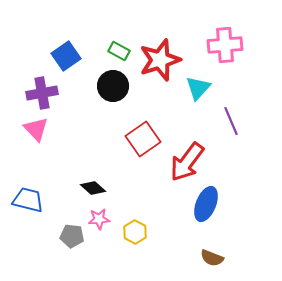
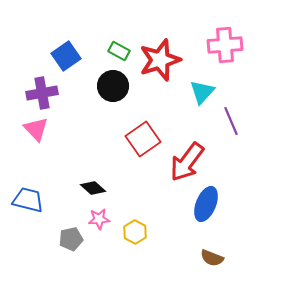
cyan triangle: moved 4 px right, 4 px down
gray pentagon: moved 1 px left, 3 px down; rotated 20 degrees counterclockwise
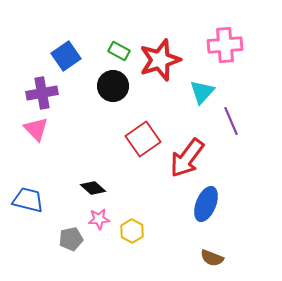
red arrow: moved 4 px up
yellow hexagon: moved 3 px left, 1 px up
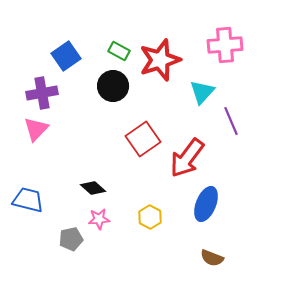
pink triangle: rotated 28 degrees clockwise
yellow hexagon: moved 18 px right, 14 px up
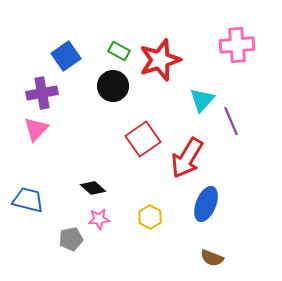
pink cross: moved 12 px right
cyan triangle: moved 8 px down
red arrow: rotated 6 degrees counterclockwise
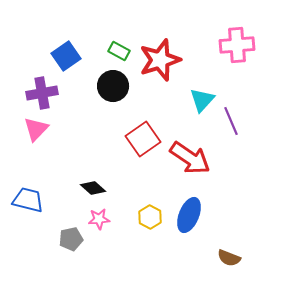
red arrow: moved 3 px right; rotated 87 degrees counterclockwise
blue ellipse: moved 17 px left, 11 px down
brown semicircle: moved 17 px right
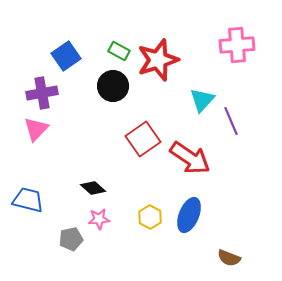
red star: moved 2 px left
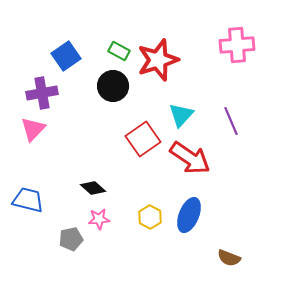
cyan triangle: moved 21 px left, 15 px down
pink triangle: moved 3 px left
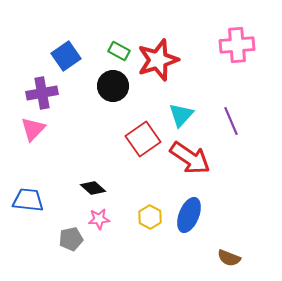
blue trapezoid: rotated 8 degrees counterclockwise
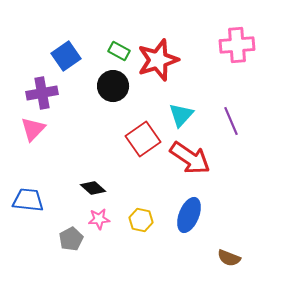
yellow hexagon: moved 9 px left, 3 px down; rotated 15 degrees counterclockwise
gray pentagon: rotated 15 degrees counterclockwise
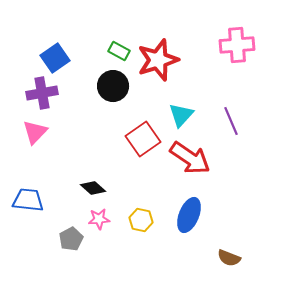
blue square: moved 11 px left, 2 px down
pink triangle: moved 2 px right, 3 px down
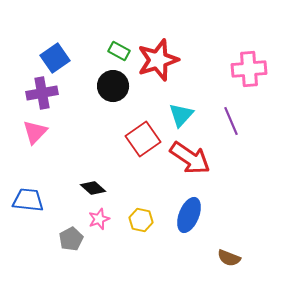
pink cross: moved 12 px right, 24 px down
pink star: rotated 15 degrees counterclockwise
